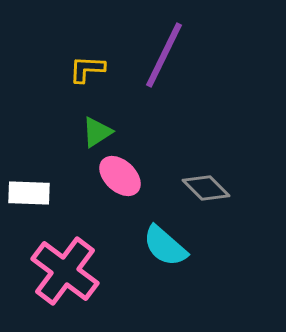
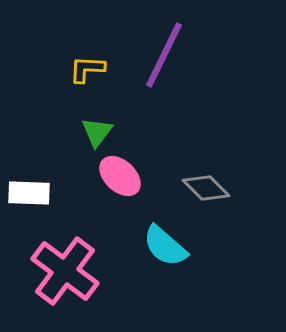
green triangle: rotated 20 degrees counterclockwise
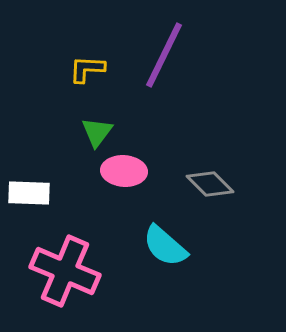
pink ellipse: moved 4 px right, 5 px up; rotated 39 degrees counterclockwise
gray diamond: moved 4 px right, 4 px up
pink cross: rotated 14 degrees counterclockwise
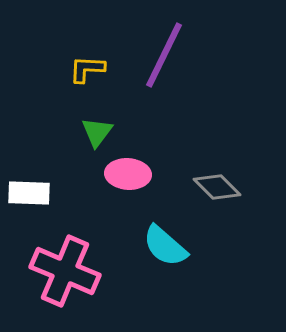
pink ellipse: moved 4 px right, 3 px down
gray diamond: moved 7 px right, 3 px down
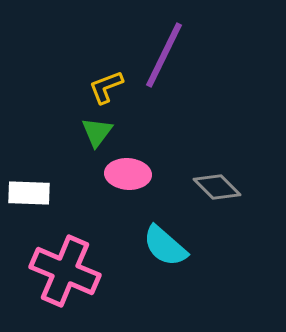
yellow L-shape: moved 19 px right, 18 px down; rotated 24 degrees counterclockwise
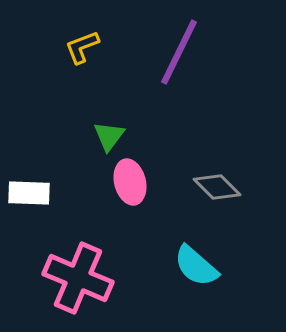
purple line: moved 15 px right, 3 px up
yellow L-shape: moved 24 px left, 40 px up
green triangle: moved 12 px right, 4 px down
pink ellipse: moved 2 px right, 8 px down; rotated 72 degrees clockwise
cyan semicircle: moved 31 px right, 20 px down
pink cross: moved 13 px right, 7 px down
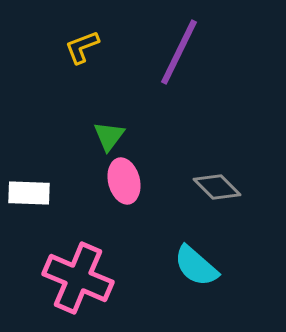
pink ellipse: moved 6 px left, 1 px up
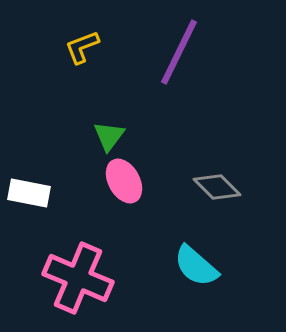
pink ellipse: rotated 15 degrees counterclockwise
white rectangle: rotated 9 degrees clockwise
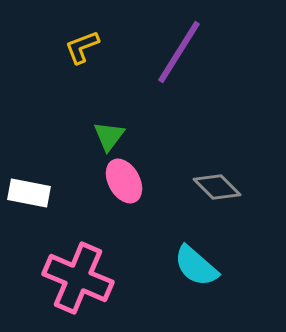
purple line: rotated 6 degrees clockwise
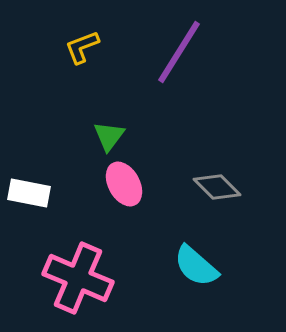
pink ellipse: moved 3 px down
